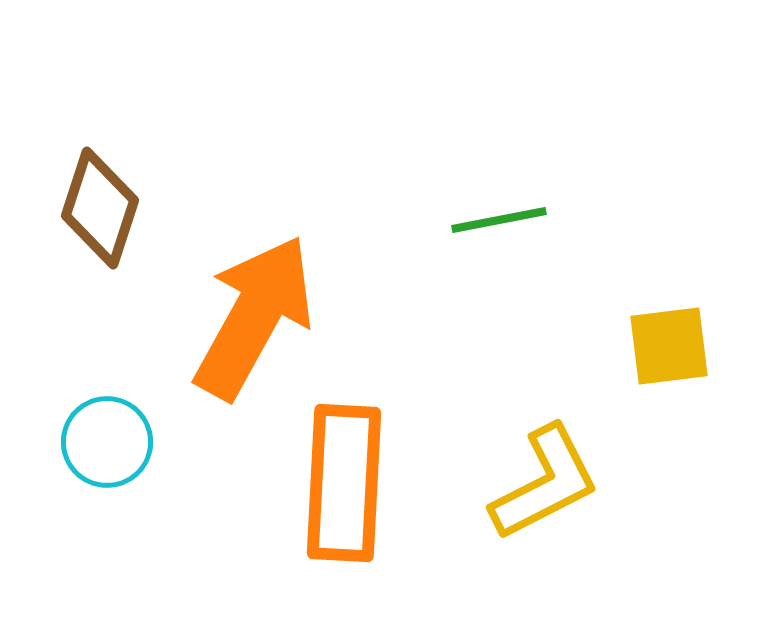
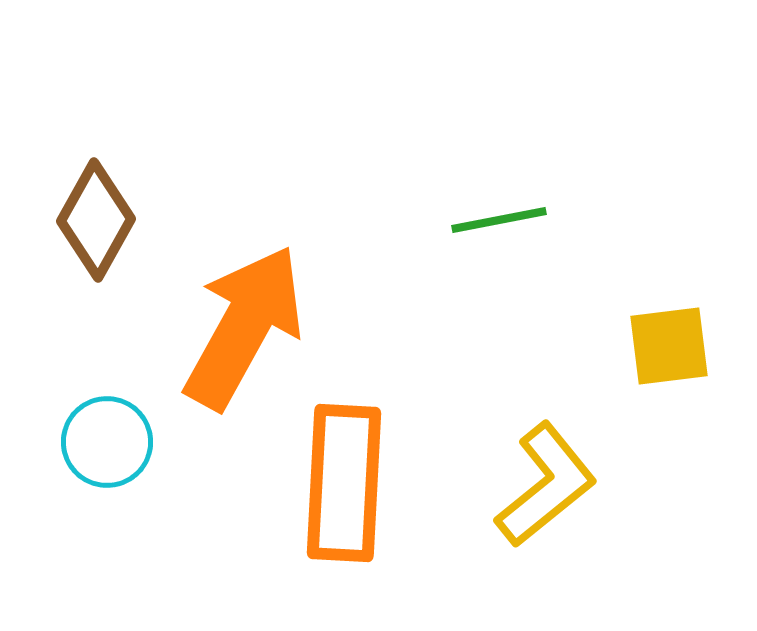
brown diamond: moved 4 px left, 12 px down; rotated 11 degrees clockwise
orange arrow: moved 10 px left, 10 px down
yellow L-shape: moved 1 px right, 2 px down; rotated 12 degrees counterclockwise
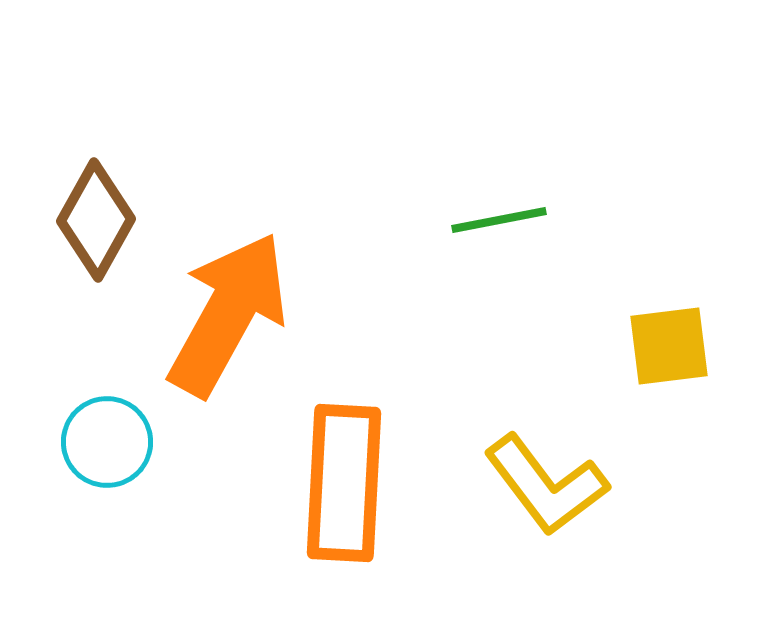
orange arrow: moved 16 px left, 13 px up
yellow L-shape: rotated 92 degrees clockwise
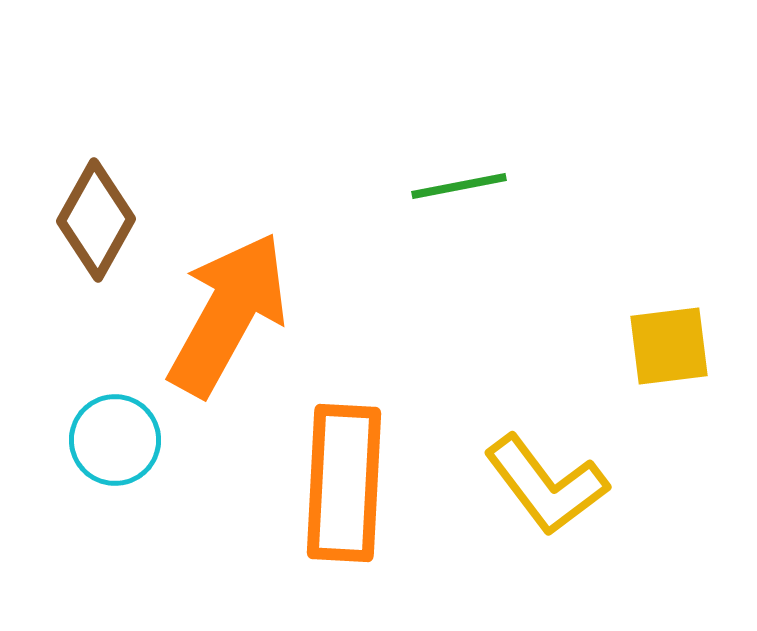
green line: moved 40 px left, 34 px up
cyan circle: moved 8 px right, 2 px up
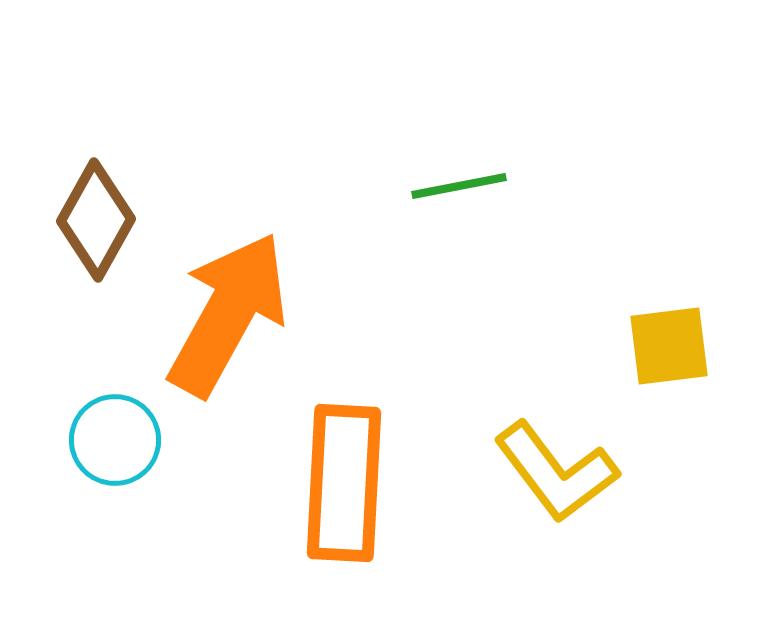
yellow L-shape: moved 10 px right, 13 px up
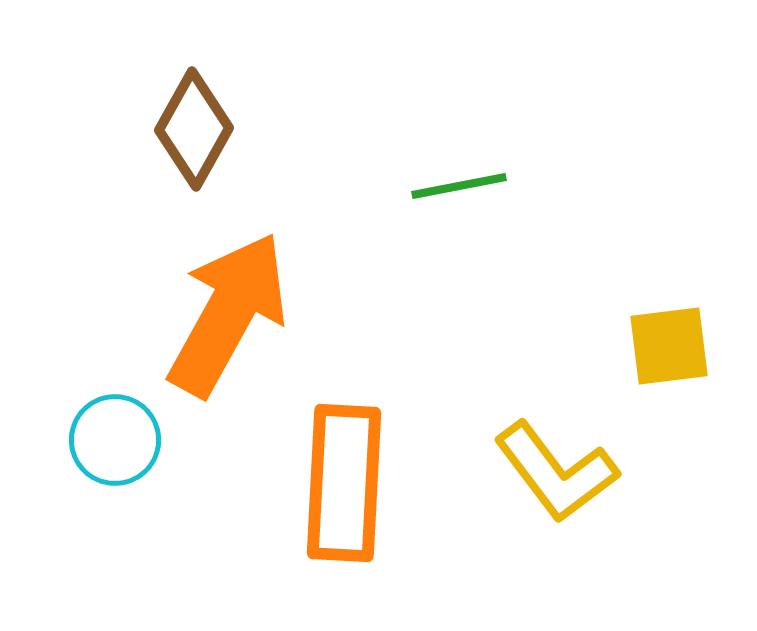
brown diamond: moved 98 px right, 91 px up
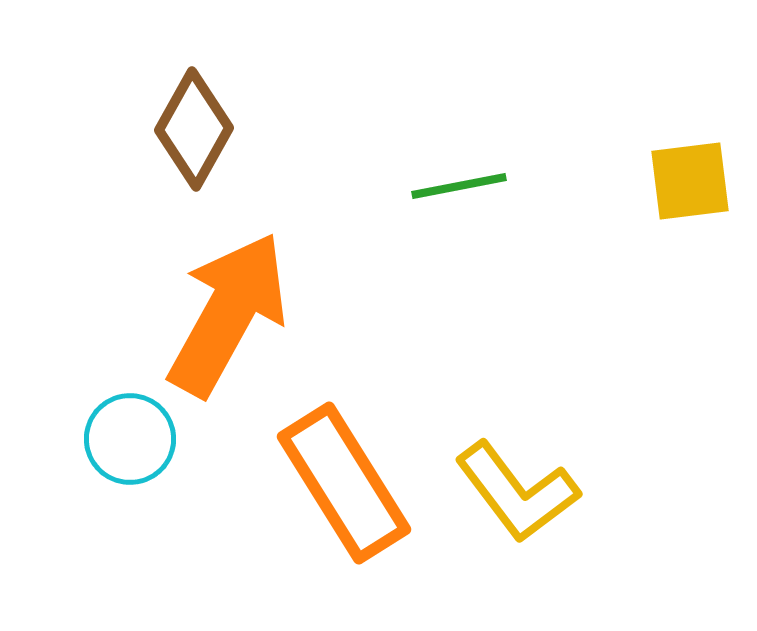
yellow square: moved 21 px right, 165 px up
cyan circle: moved 15 px right, 1 px up
yellow L-shape: moved 39 px left, 20 px down
orange rectangle: rotated 35 degrees counterclockwise
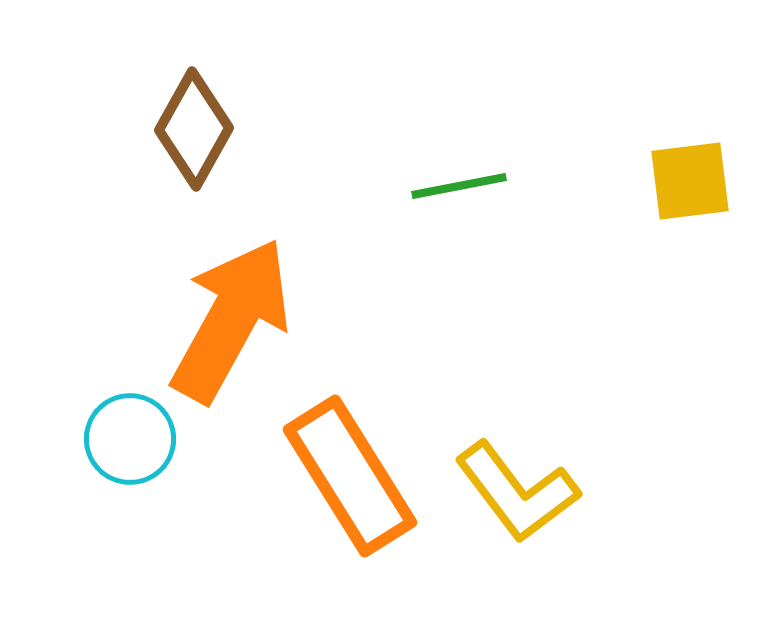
orange arrow: moved 3 px right, 6 px down
orange rectangle: moved 6 px right, 7 px up
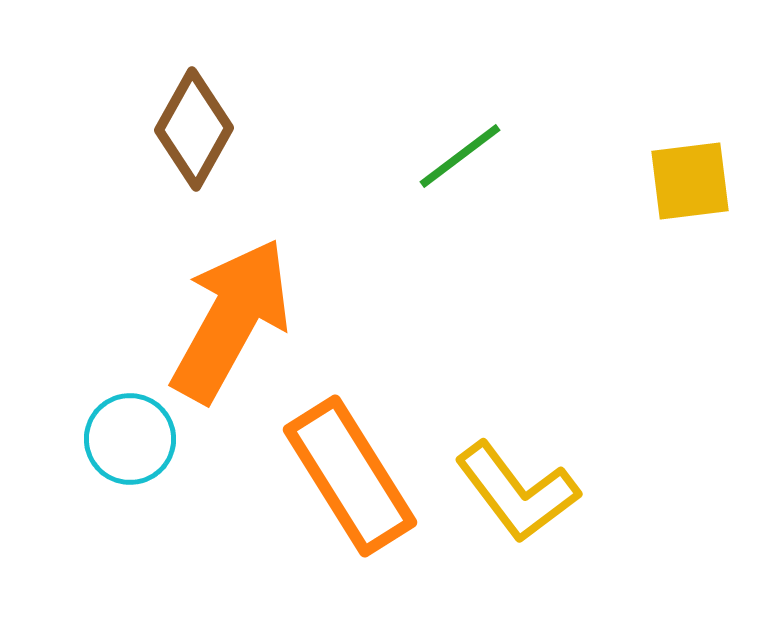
green line: moved 1 px right, 30 px up; rotated 26 degrees counterclockwise
